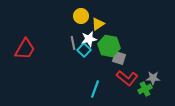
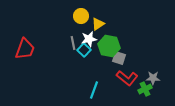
red trapezoid: rotated 10 degrees counterclockwise
cyan line: moved 1 px left, 1 px down
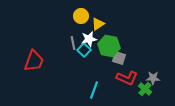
red trapezoid: moved 9 px right, 12 px down
red L-shape: rotated 15 degrees counterclockwise
green cross: rotated 24 degrees counterclockwise
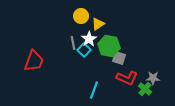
white star: rotated 21 degrees counterclockwise
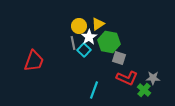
yellow circle: moved 2 px left, 10 px down
white star: moved 2 px up
green hexagon: moved 4 px up
green cross: moved 1 px left, 1 px down
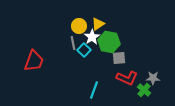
white star: moved 3 px right
gray square: rotated 24 degrees counterclockwise
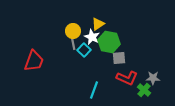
yellow circle: moved 6 px left, 5 px down
white star: rotated 14 degrees counterclockwise
